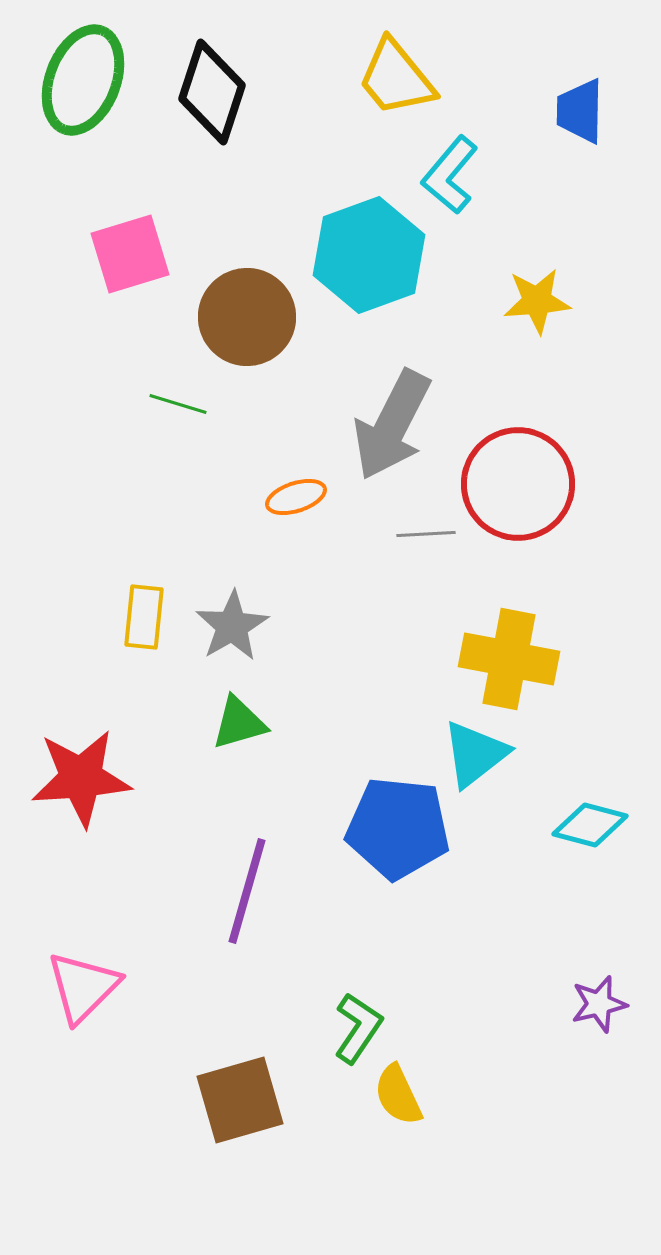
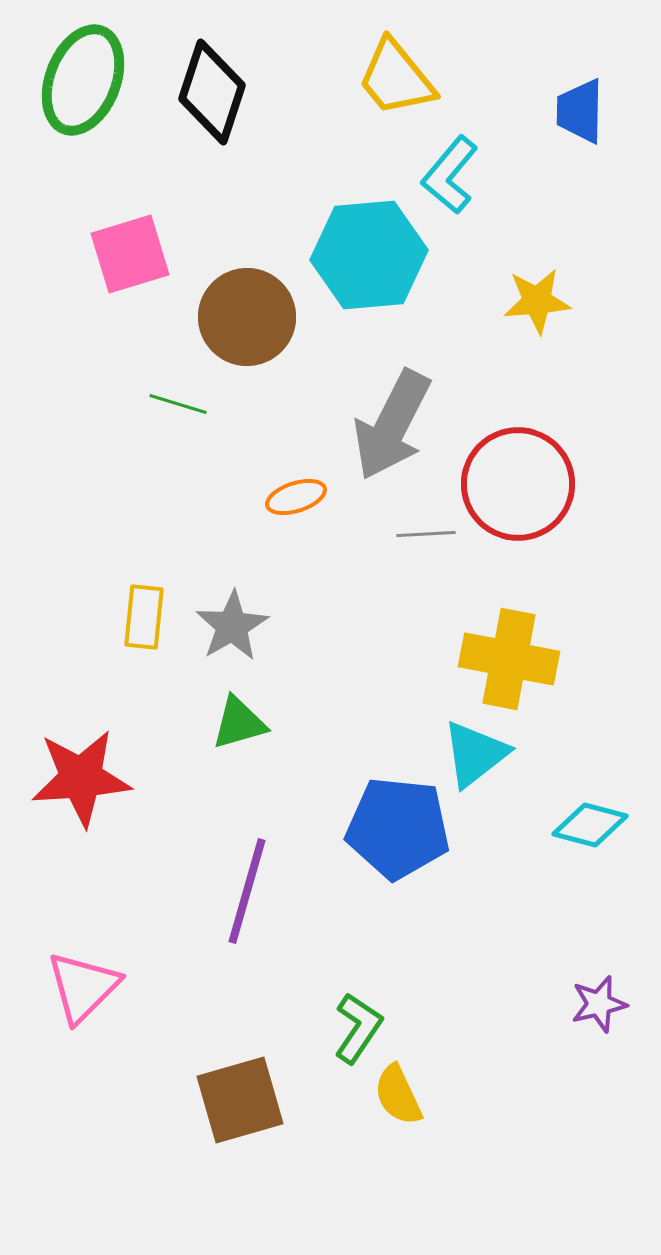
cyan hexagon: rotated 15 degrees clockwise
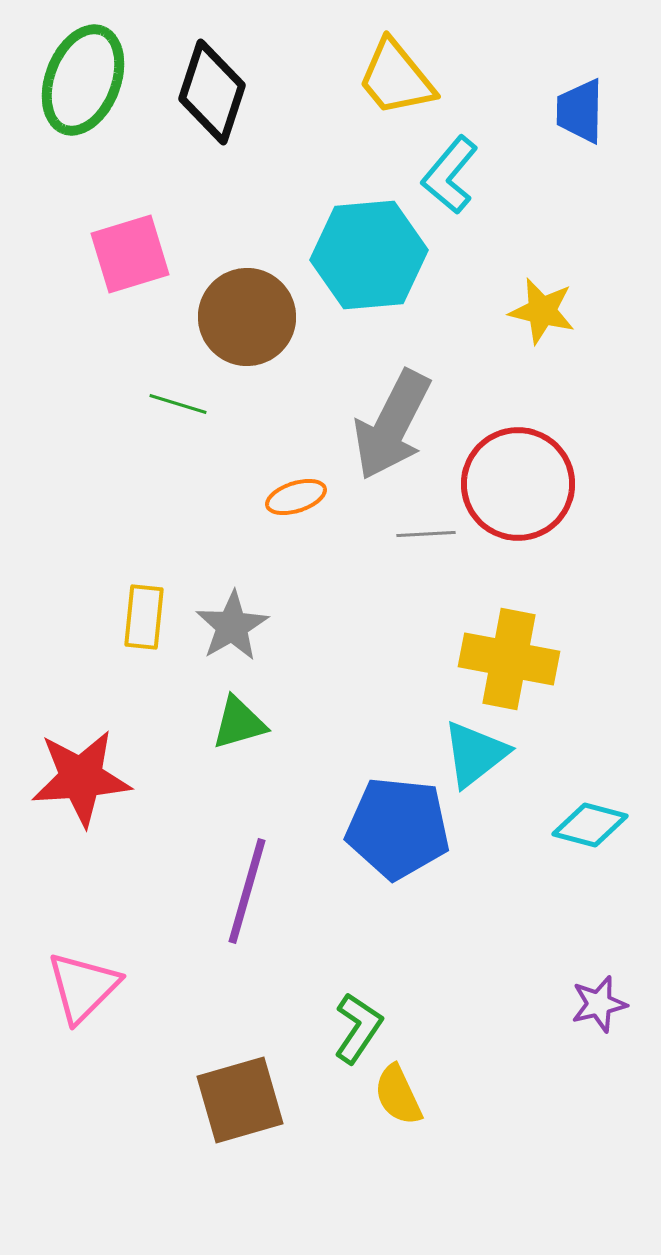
yellow star: moved 5 px right, 10 px down; rotated 18 degrees clockwise
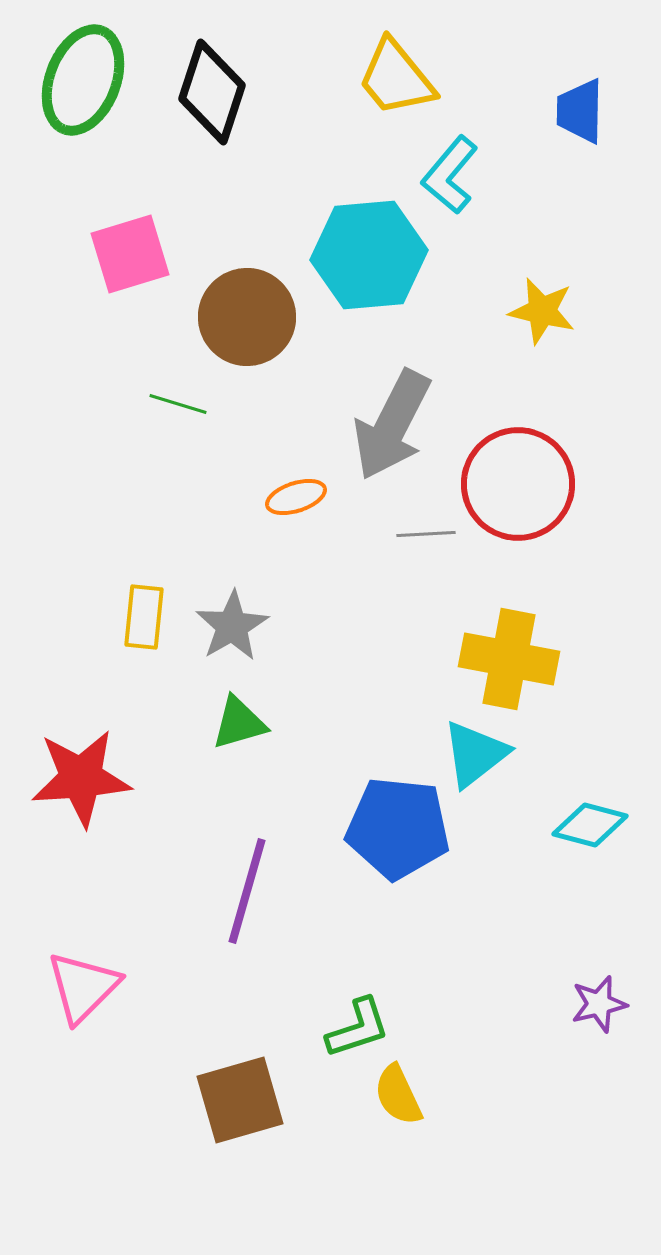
green L-shape: rotated 38 degrees clockwise
